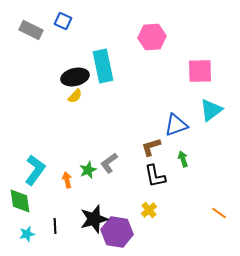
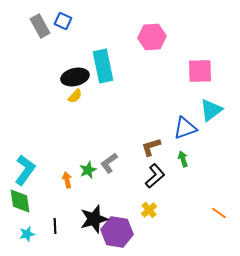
gray rectangle: moved 9 px right, 4 px up; rotated 35 degrees clockwise
blue triangle: moved 9 px right, 3 px down
cyan L-shape: moved 10 px left
black L-shape: rotated 120 degrees counterclockwise
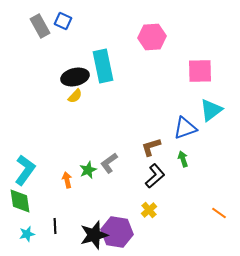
black star: moved 16 px down
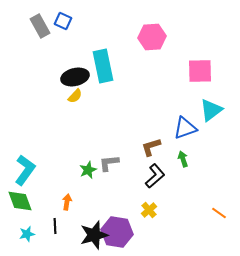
gray L-shape: rotated 30 degrees clockwise
orange arrow: moved 22 px down; rotated 21 degrees clockwise
green diamond: rotated 12 degrees counterclockwise
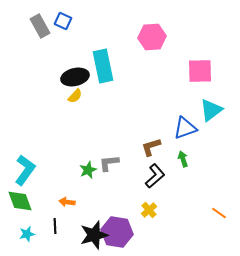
orange arrow: rotated 91 degrees counterclockwise
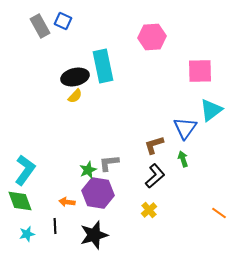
blue triangle: rotated 35 degrees counterclockwise
brown L-shape: moved 3 px right, 2 px up
purple hexagon: moved 19 px left, 39 px up
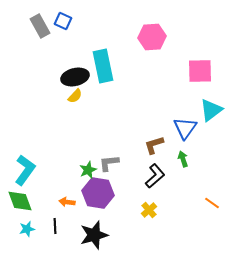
orange line: moved 7 px left, 10 px up
cyan star: moved 5 px up
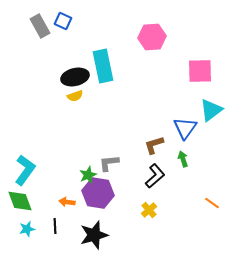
yellow semicircle: rotated 28 degrees clockwise
green star: moved 5 px down
